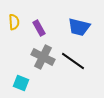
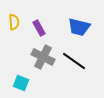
black line: moved 1 px right
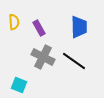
blue trapezoid: rotated 105 degrees counterclockwise
cyan square: moved 2 px left, 2 px down
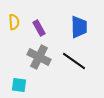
gray cross: moved 4 px left
cyan square: rotated 14 degrees counterclockwise
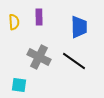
purple rectangle: moved 11 px up; rotated 28 degrees clockwise
